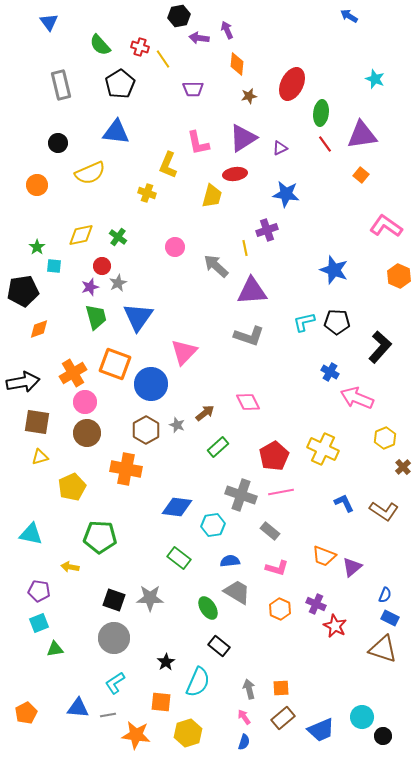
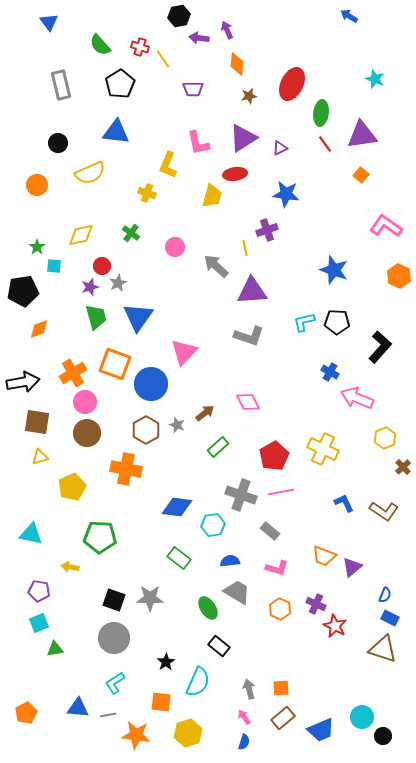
green cross at (118, 237): moved 13 px right, 4 px up
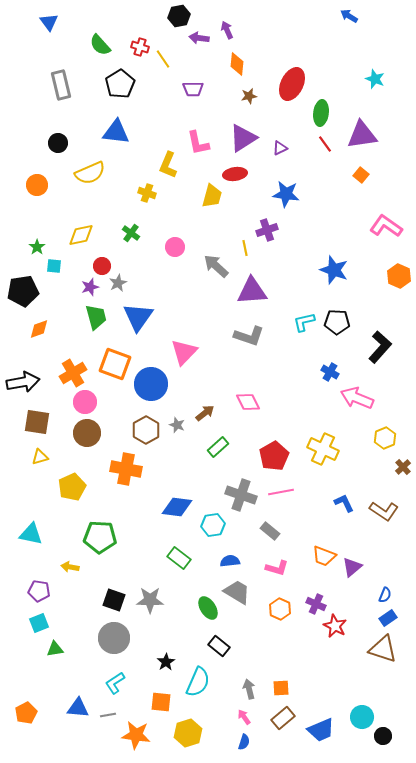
gray star at (150, 598): moved 2 px down
blue rectangle at (390, 618): moved 2 px left; rotated 60 degrees counterclockwise
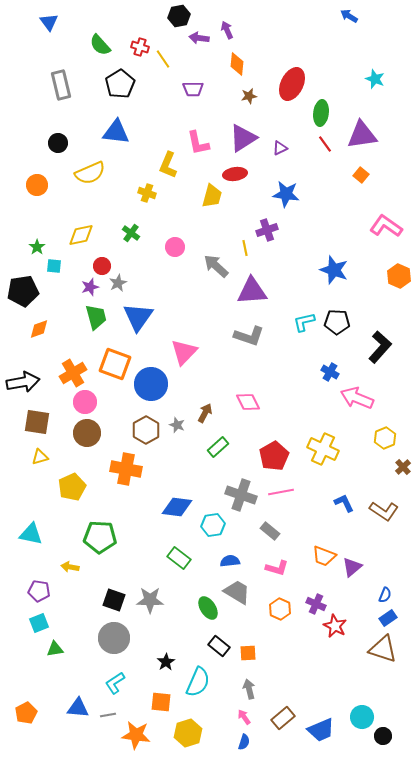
brown arrow at (205, 413): rotated 24 degrees counterclockwise
orange square at (281, 688): moved 33 px left, 35 px up
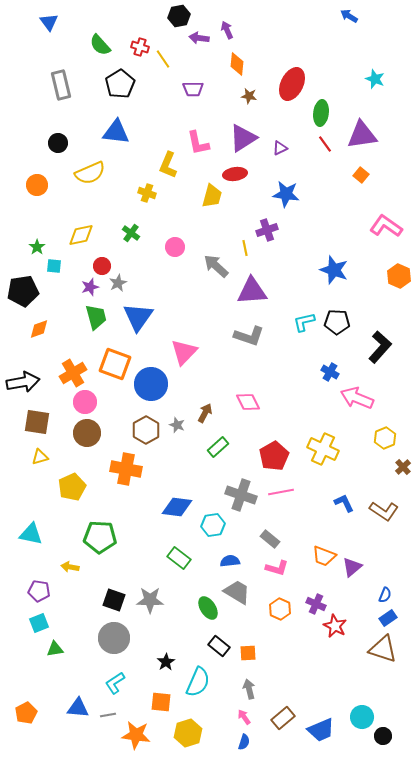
brown star at (249, 96): rotated 21 degrees clockwise
gray rectangle at (270, 531): moved 8 px down
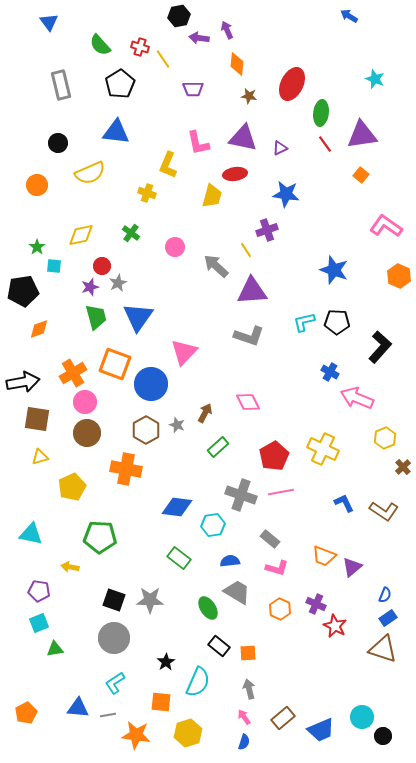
purple triangle at (243, 138): rotated 44 degrees clockwise
yellow line at (245, 248): moved 1 px right, 2 px down; rotated 21 degrees counterclockwise
brown square at (37, 422): moved 3 px up
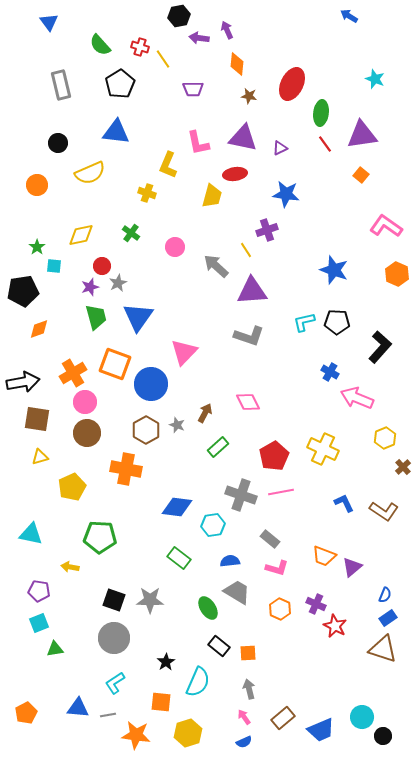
orange hexagon at (399, 276): moved 2 px left, 2 px up
blue semicircle at (244, 742): rotated 49 degrees clockwise
